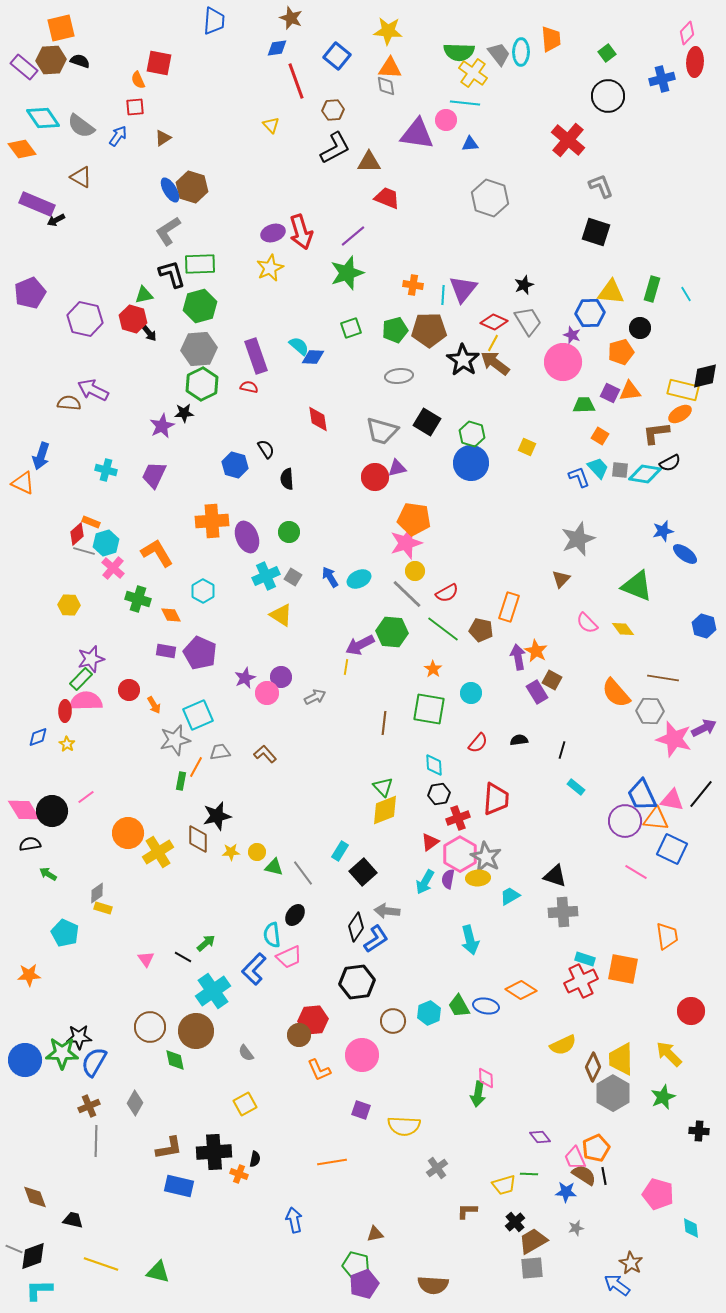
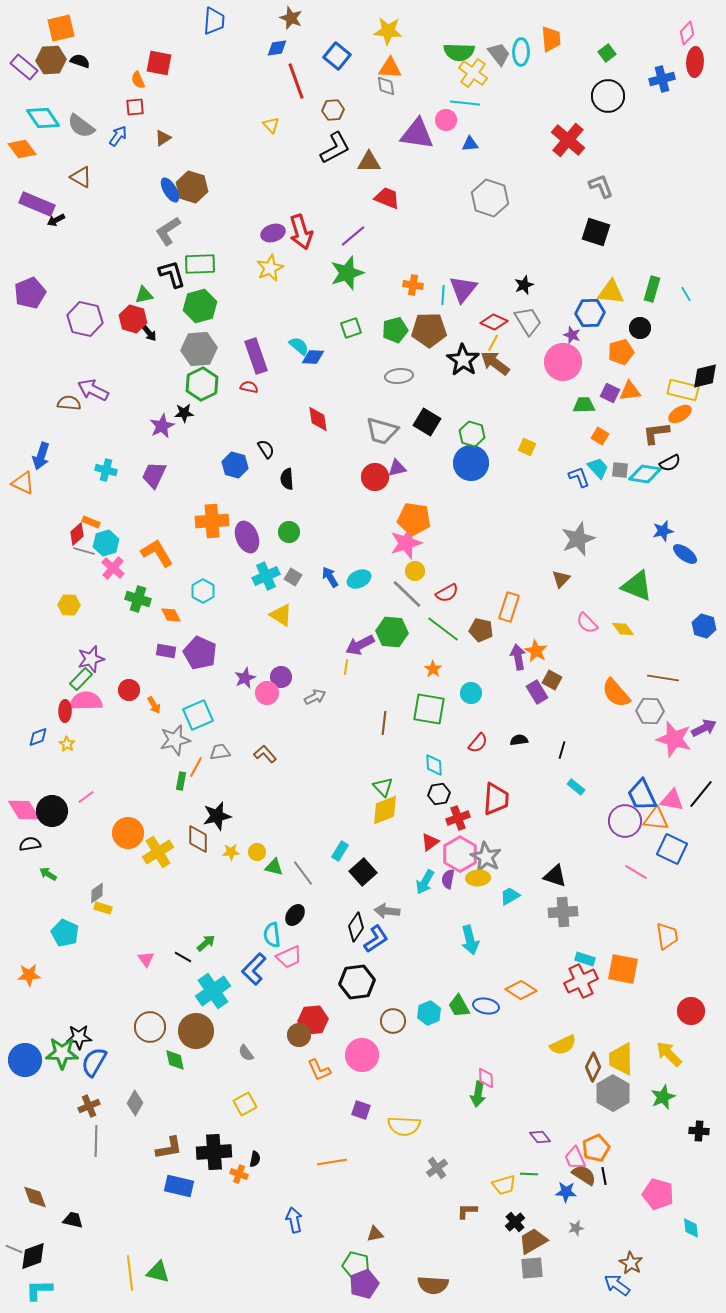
yellow line at (101, 1264): moved 29 px right, 9 px down; rotated 64 degrees clockwise
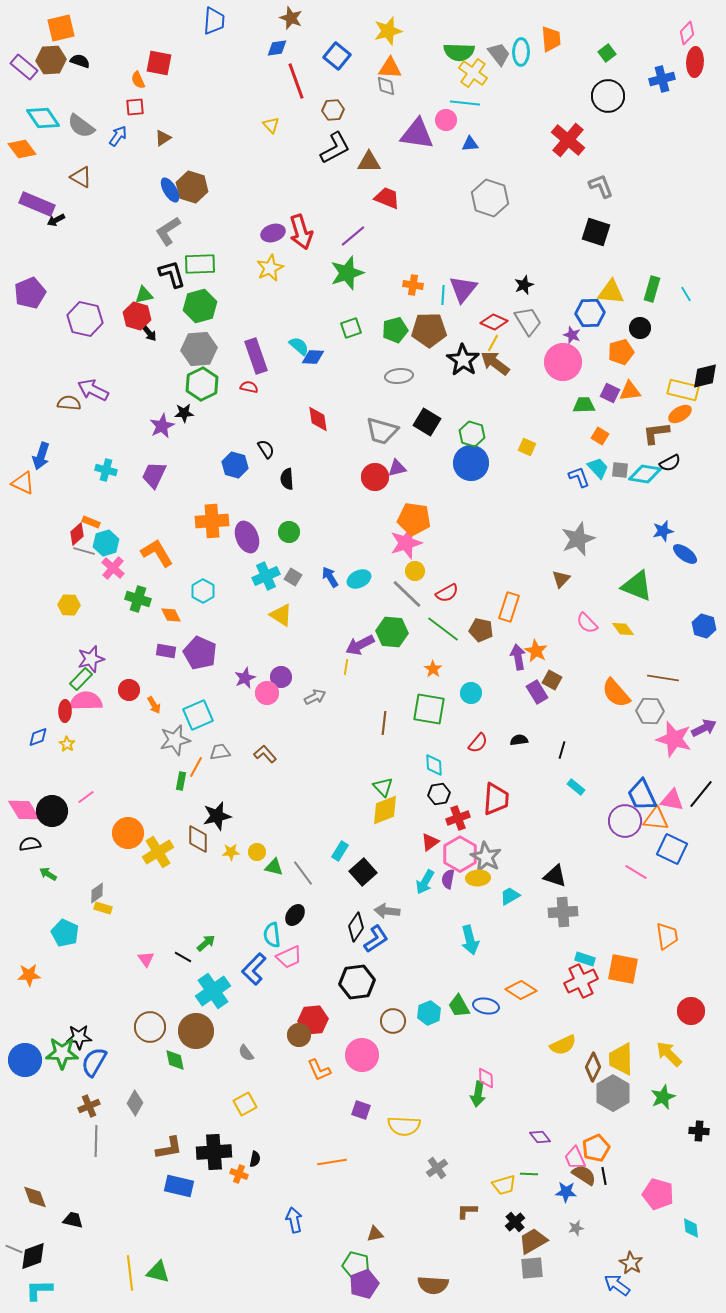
yellow star at (388, 31): rotated 20 degrees counterclockwise
red hexagon at (133, 319): moved 4 px right, 3 px up
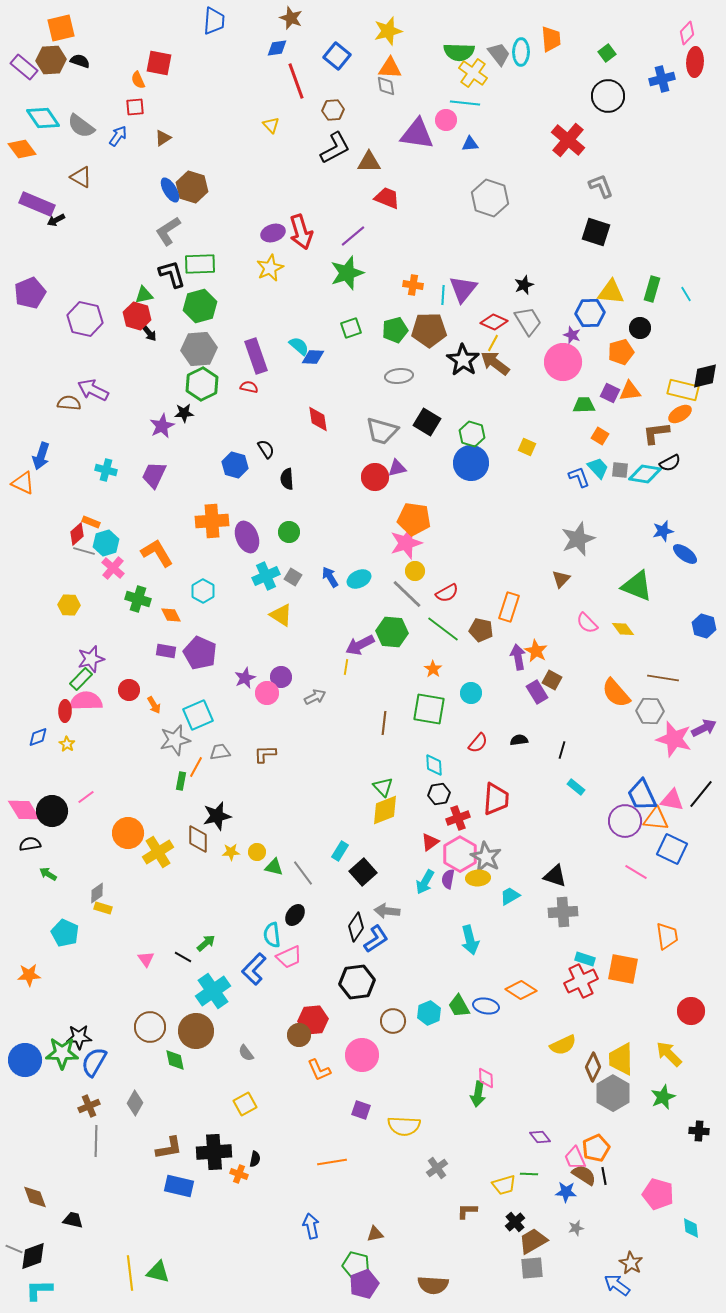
brown L-shape at (265, 754): rotated 50 degrees counterclockwise
blue arrow at (294, 1220): moved 17 px right, 6 px down
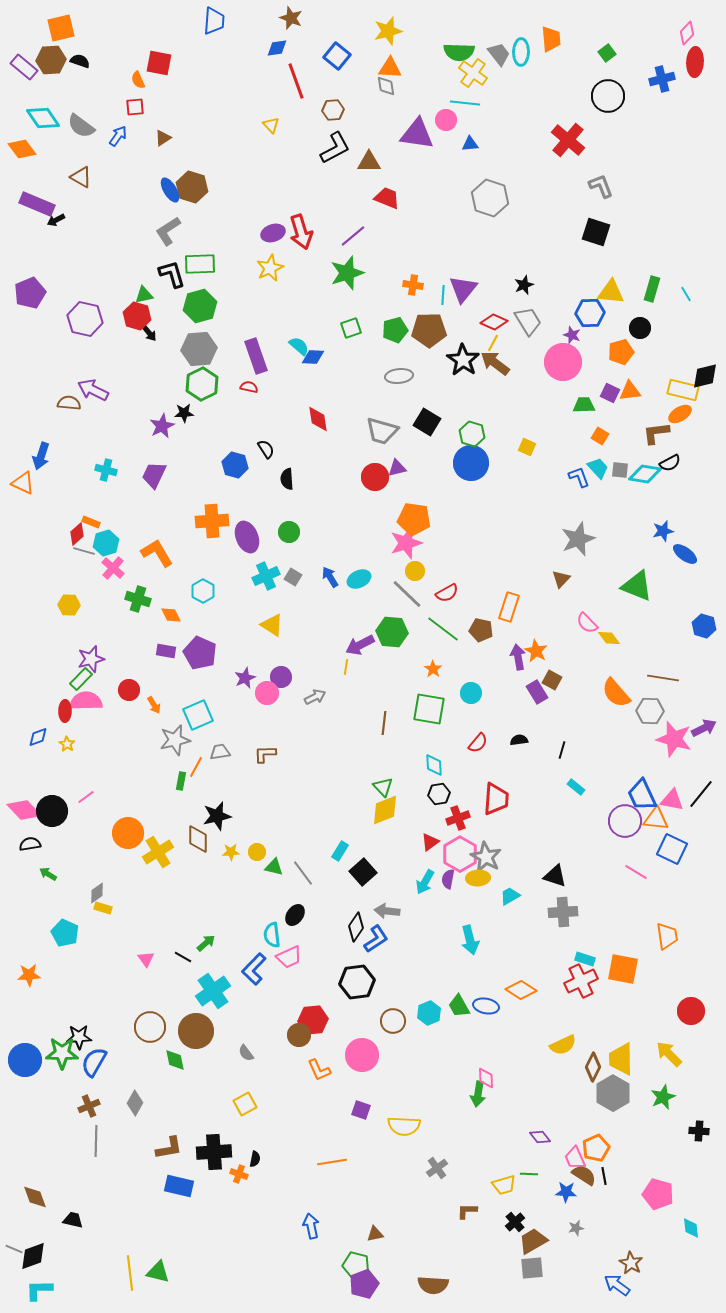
yellow triangle at (281, 615): moved 9 px left, 10 px down
yellow diamond at (623, 629): moved 14 px left, 9 px down
pink diamond at (24, 810): rotated 12 degrees counterclockwise
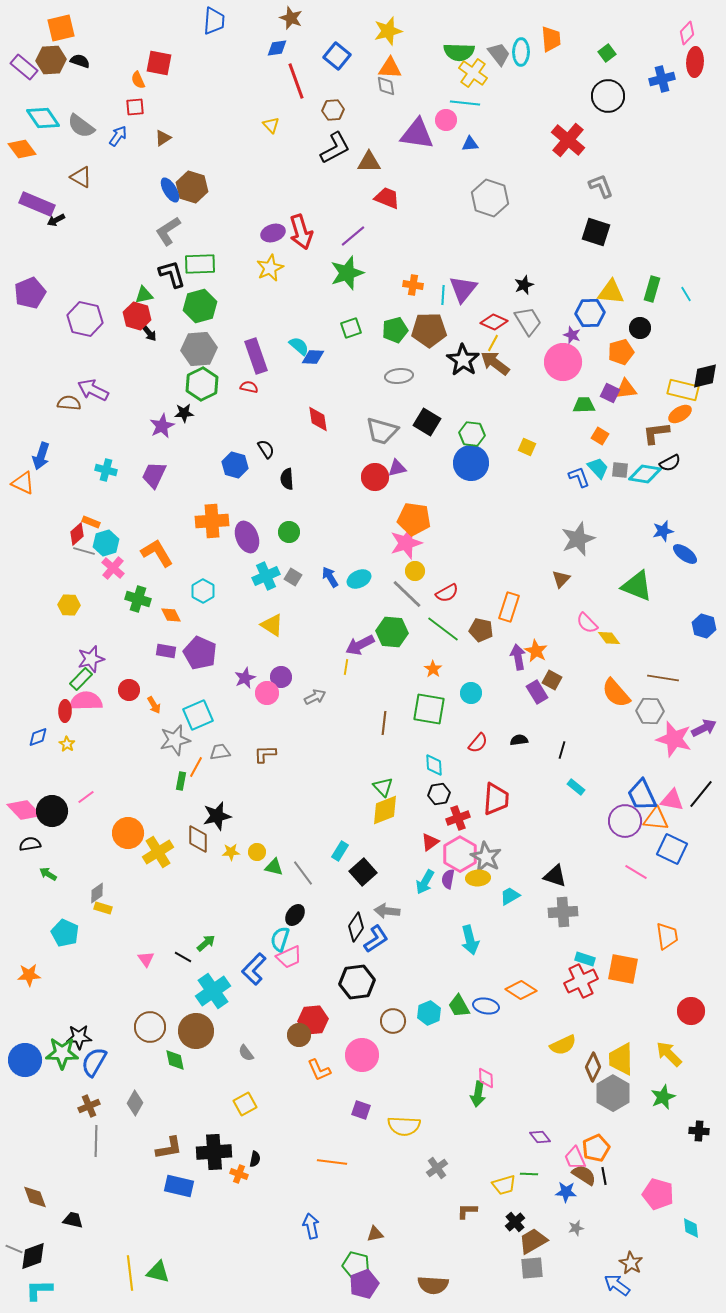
orange triangle at (630, 391): moved 4 px left, 2 px up
green hexagon at (472, 434): rotated 10 degrees counterclockwise
cyan semicircle at (272, 935): moved 8 px right, 4 px down; rotated 25 degrees clockwise
orange line at (332, 1162): rotated 16 degrees clockwise
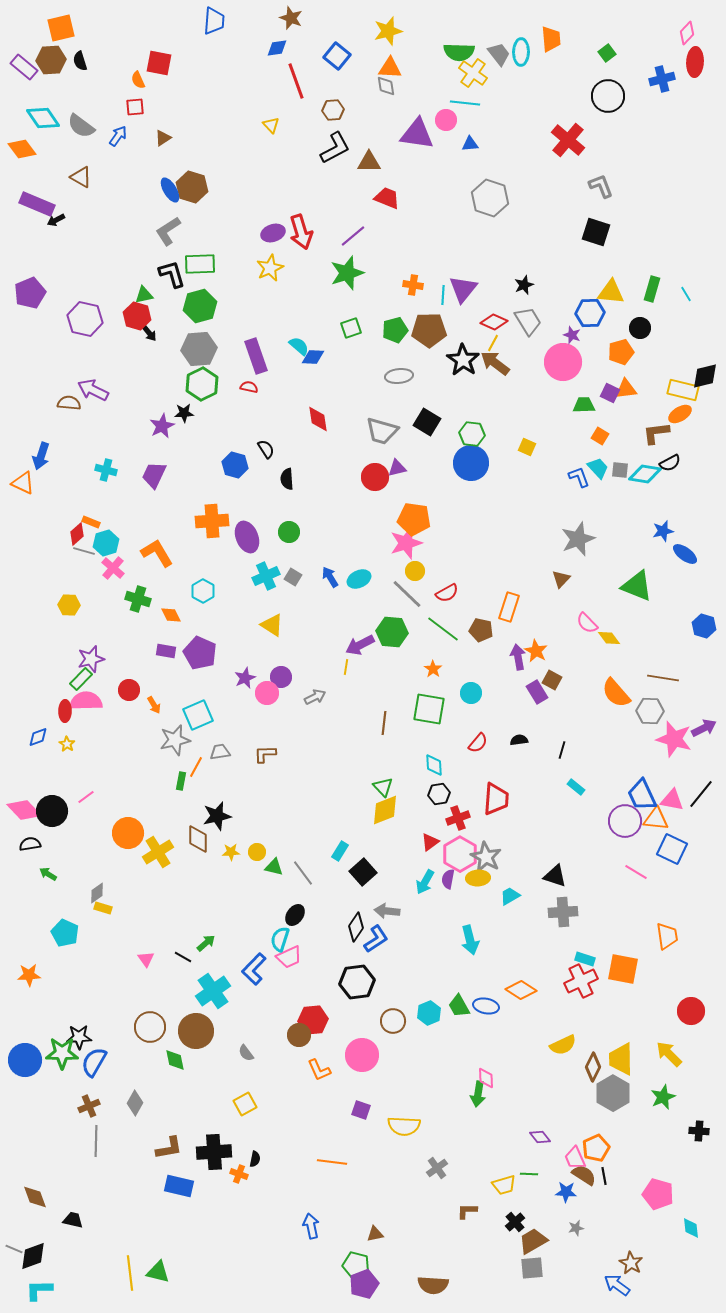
black semicircle at (80, 61): rotated 126 degrees counterclockwise
